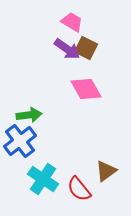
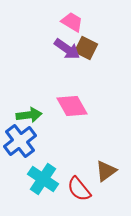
pink diamond: moved 14 px left, 17 px down
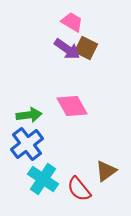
blue cross: moved 7 px right, 3 px down
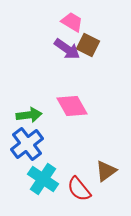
brown square: moved 2 px right, 3 px up
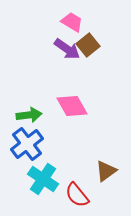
brown square: rotated 25 degrees clockwise
red semicircle: moved 2 px left, 6 px down
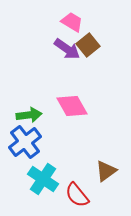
blue cross: moved 2 px left, 2 px up
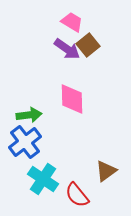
pink diamond: moved 7 px up; rotated 28 degrees clockwise
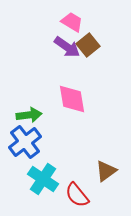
purple arrow: moved 2 px up
pink diamond: rotated 8 degrees counterclockwise
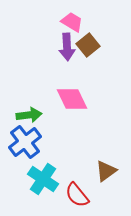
purple arrow: rotated 52 degrees clockwise
pink diamond: rotated 16 degrees counterclockwise
